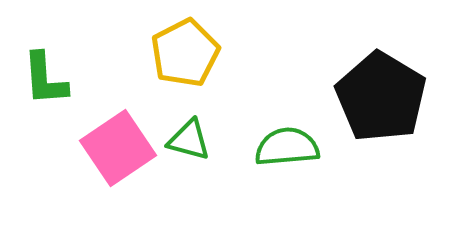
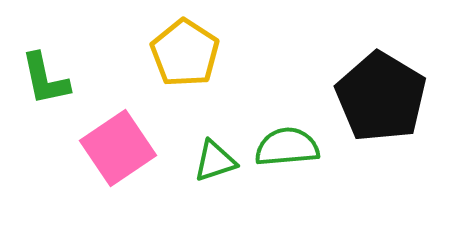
yellow pentagon: rotated 12 degrees counterclockwise
green L-shape: rotated 8 degrees counterclockwise
green triangle: moved 26 px right, 21 px down; rotated 33 degrees counterclockwise
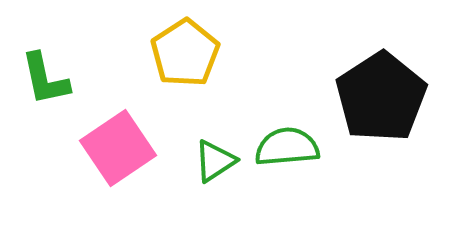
yellow pentagon: rotated 6 degrees clockwise
black pentagon: rotated 8 degrees clockwise
green triangle: rotated 15 degrees counterclockwise
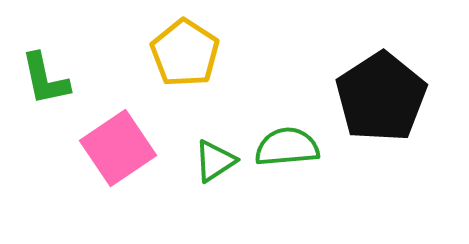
yellow pentagon: rotated 6 degrees counterclockwise
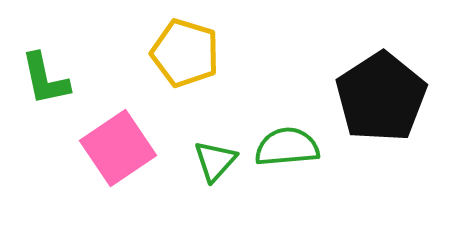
yellow pentagon: rotated 16 degrees counterclockwise
green triangle: rotated 15 degrees counterclockwise
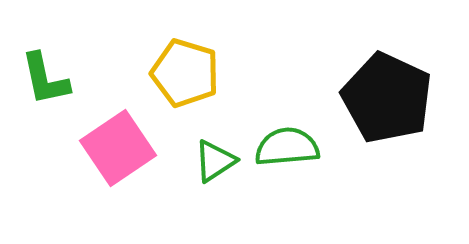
yellow pentagon: moved 20 px down
black pentagon: moved 6 px right, 1 px down; rotated 14 degrees counterclockwise
green triangle: rotated 15 degrees clockwise
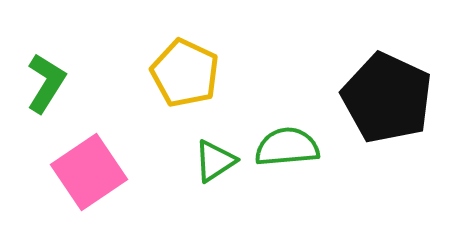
yellow pentagon: rotated 8 degrees clockwise
green L-shape: moved 1 px right, 4 px down; rotated 136 degrees counterclockwise
pink square: moved 29 px left, 24 px down
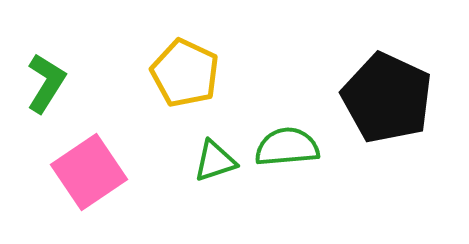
green triangle: rotated 15 degrees clockwise
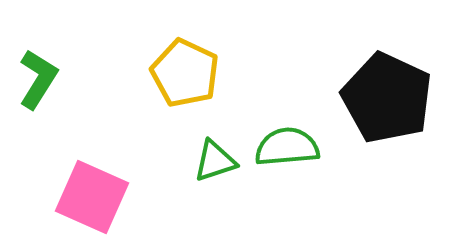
green L-shape: moved 8 px left, 4 px up
pink square: moved 3 px right, 25 px down; rotated 32 degrees counterclockwise
